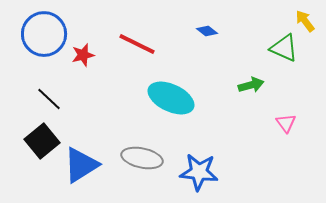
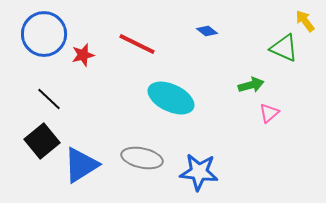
pink triangle: moved 17 px left, 10 px up; rotated 25 degrees clockwise
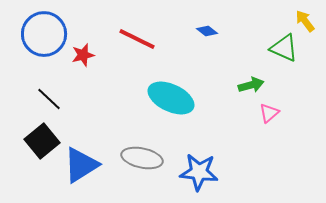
red line: moved 5 px up
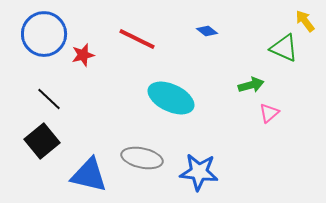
blue triangle: moved 8 px right, 10 px down; rotated 45 degrees clockwise
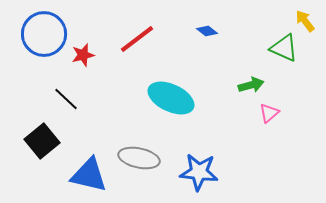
red line: rotated 63 degrees counterclockwise
black line: moved 17 px right
gray ellipse: moved 3 px left
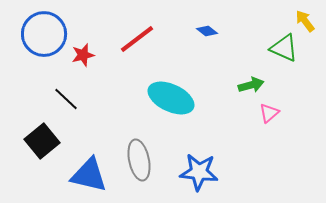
gray ellipse: moved 2 px down; rotated 66 degrees clockwise
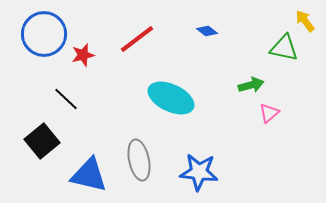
green triangle: rotated 12 degrees counterclockwise
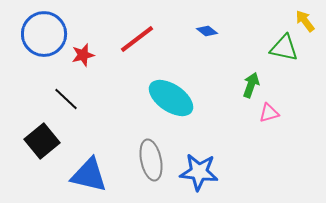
green arrow: rotated 55 degrees counterclockwise
cyan ellipse: rotated 9 degrees clockwise
pink triangle: rotated 25 degrees clockwise
gray ellipse: moved 12 px right
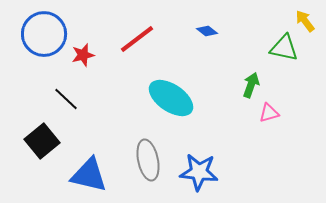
gray ellipse: moved 3 px left
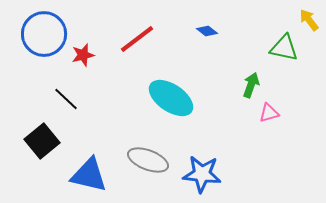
yellow arrow: moved 4 px right, 1 px up
gray ellipse: rotated 57 degrees counterclockwise
blue star: moved 3 px right, 2 px down
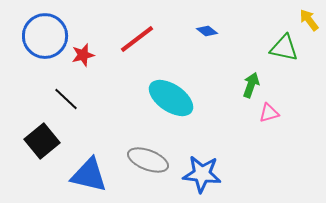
blue circle: moved 1 px right, 2 px down
